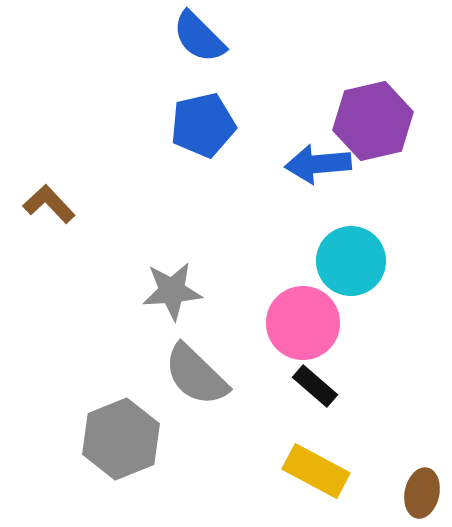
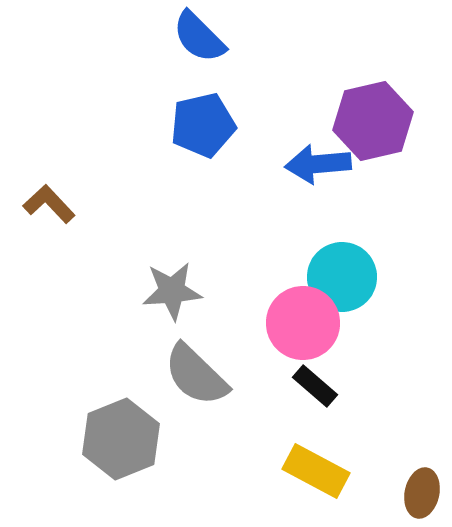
cyan circle: moved 9 px left, 16 px down
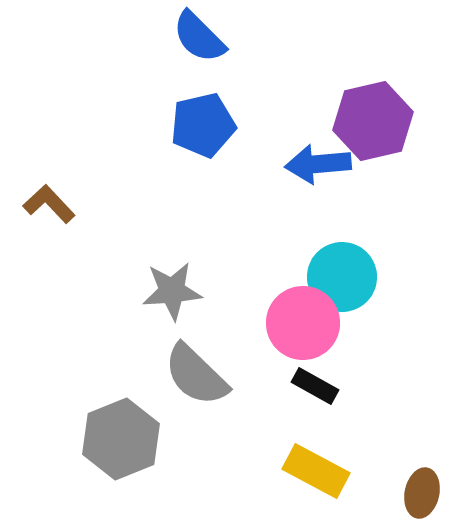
black rectangle: rotated 12 degrees counterclockwise
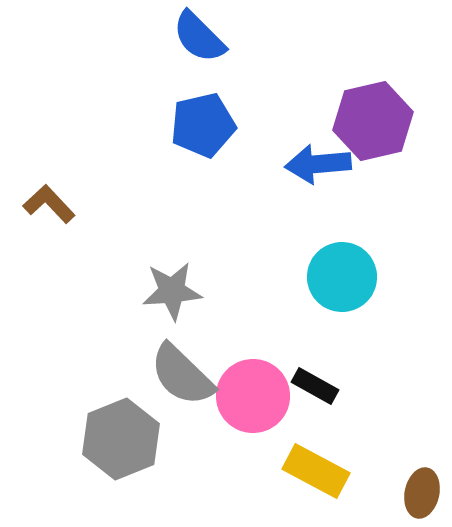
pink circle: moved 50 px left, 73 px down
gray semicircle: moved 14 px left
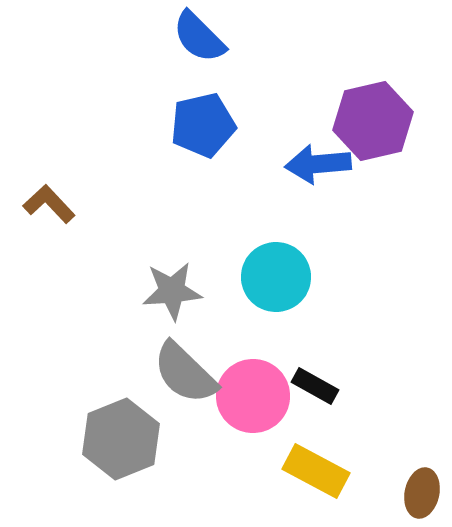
cyan circle: moved 66 px left
gray semicircle: moved 3 px right, 2 px up
